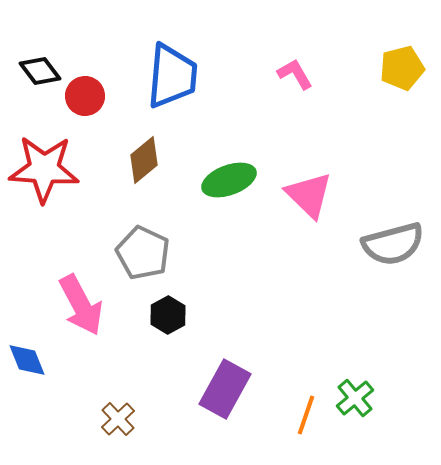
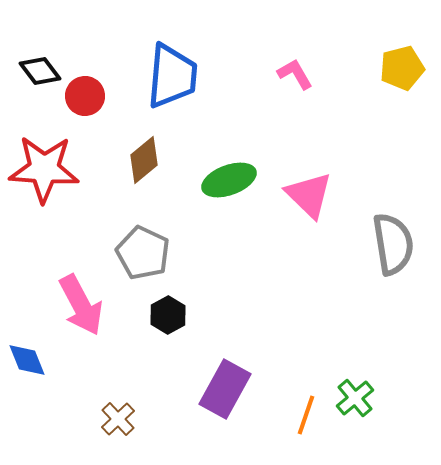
gray semicircle: rotated 84 degrees counterclockwise
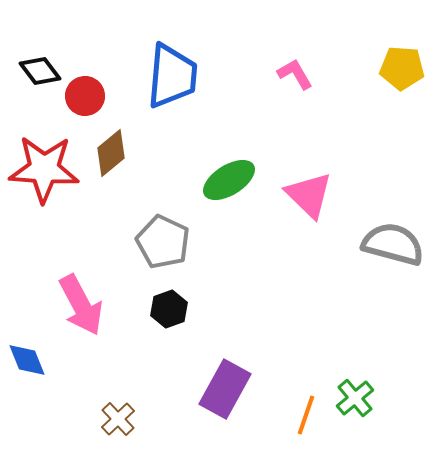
yellow pentagon: rotated 18 degrees clockwise
brown diamond: moved 33 px left, 7 px up
green ellipse: rotated 12 degrees counterclockwise
gray semicircle: rotated 66 degrees counterclockwise
gray pentagon: moved 20 px right, 11 px up
black hexagon: moved 1 px right, 6 px up; rotated 9 degrees clockwise
